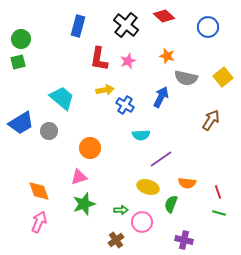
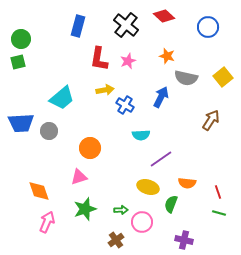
cyan trapezoid: rotated 100 degrees clockwise
blue trapezoid: rotated 28 degrees clockwise
green star: moved 1 px right, 5 px down
pink arrow: moved 8 px right
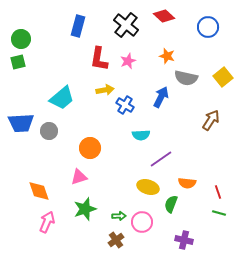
green arrow: moved 2 px left, 6 px down
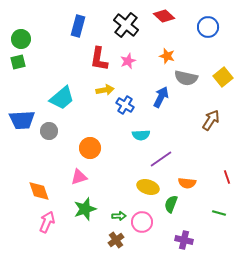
blue trapezoid: moved 1 px right, 3 px up
red line: moved 9 px right, 15 px up
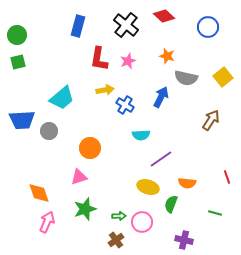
green circle: moved 4 px left, 4 px up
orange diamond: moved 2 px down
green line: moved 4 px left
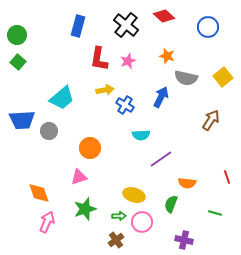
green square: rotated 35 degrees counterclockwise
yellow ellipse: moved 14 px left, 8 px down
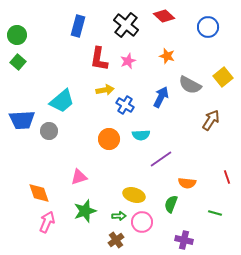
gray semicircle: moved 4 px right, 7 px down; rotated 15 degrees clockwise
cyan trapezoid: moved 3 px down
orange circle: moved 19 px right, 9 px up
green star: moved 2 px down
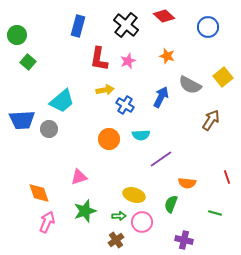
green square: moved 10 px right
gray circle: moved 2 px up
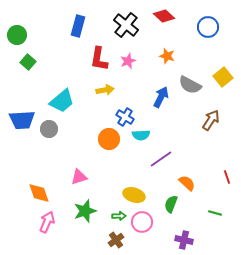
blue cross: moved 12 px down
orange semicircle: rotated 144 degrees counterclockwise
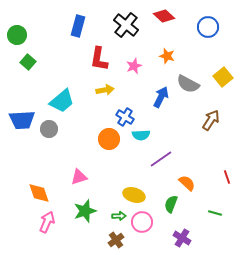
pink star: moved 6 px right, 5 px down
gray semicircle: moved 2 px left, 1 px up
purple cross: moved 2 px left, 2 px up; rotated 18 degrees clockwise
